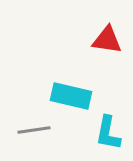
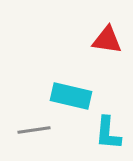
cyan L-shape: rotated 6 degrees counterclockwise
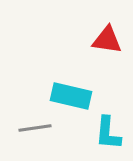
gray line: moved 1 px right, 2 px up
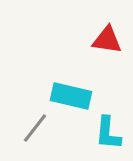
gray line: rotated 44 degrees counterclockwise
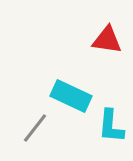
cyan rectangle: rotated 12 degrees clockwise
cyan L-shape: moved 3 px right, 7 px up
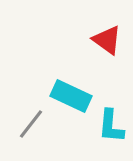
red triangle: rotated 28 degrees clockwise
gray line: moved 4 px left, 4 px up
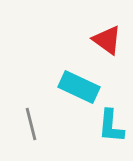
cyan rectangle: moved 8 px right, 9 px up
gray line: rotated 52 degrees counterclockwise
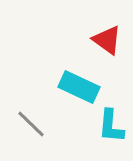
gray line: rotated 32 degrees counterclockwise
